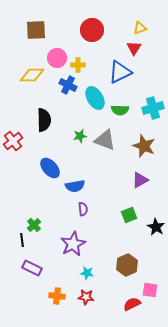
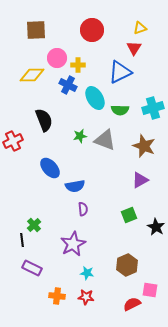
black semicircle: rotated 20 degrees counterclockwise
red cross: rotated 12 degrees clockwise
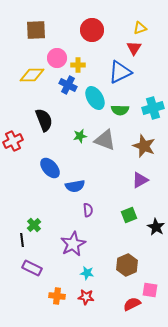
purple semicircle: moved 5 px right, 1 px down
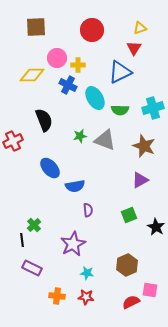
brown square: moved 3 px up
red semicircle: moved 1 px left, 2 px up
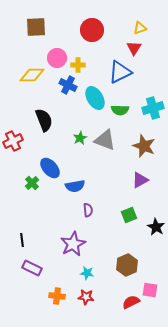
green star: moved 2 px down; rotated 16 degrees counterclockwise
green cross: moved 2 px left, 42 px up
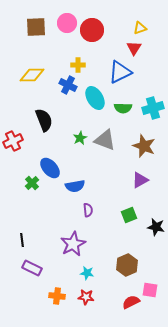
pink circle: moved 10 px right, 35 px up
green semicircle: moved 3 px right, 2 px up
black star: rotated 18 degrees counterclockwise
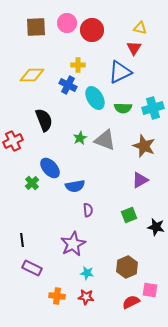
yellow triangle: rotated 32 degrees clockwise
brown hexagon: moved 2 px down
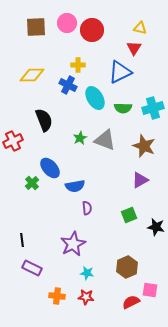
purple semicircle: moved 1 px left, 2 px up
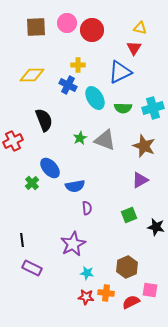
orange cross: moved 49 px right, 3 px up
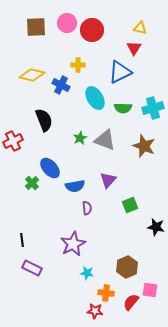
yellow diamond: rotated 15 degrees clockwise
blue cross: moved 7 px left
purple triangle: moved 32 px left; rotated 18 degrees counterclockwise
green square: moved 1 px right, 10 px up
red star: moved 9 px right, 14 px down
red semicircle: rotated 24 degrees counterclockwise
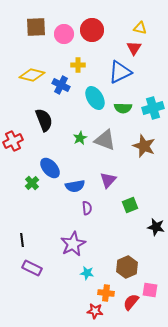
pink circle: moved 3 px left, 11 px down
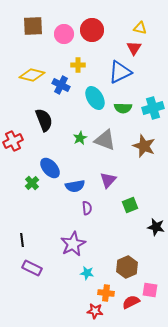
brown square: moved 3 px left, 1 px up
red semicircle: rotated 24 degrees clockwise
